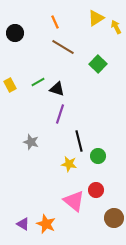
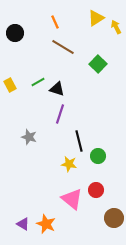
gray star: moved 2 px left, 5 px up
pink triangle: moved 2 px left, 2 px up
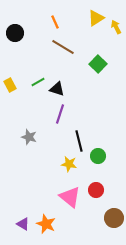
pink triangle: moved 2 px left, 2 px up
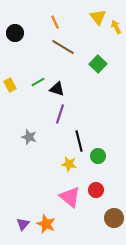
yellow triangle: moved 2 px right, 1 px up; rotated 36 degrees counterclockwise
purple triangle: rotated 40 degrees clockwise
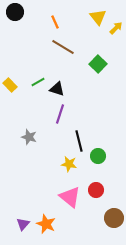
yellow arrow: moved 1 px down; rotated 72 degrees clockwise
black circle: moved 21 px up
yellow rectangle: rotated 16 degrees counterclockwise
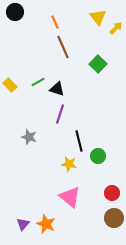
brown line: rotated 35 degrees clockwise
red circle: moved 16 px right, 3 px down
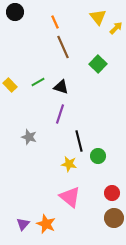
black triangle: moved 4 px right, 2 px up
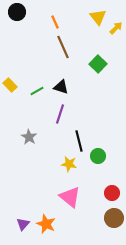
black circle: moved 2 px right
green line: moved 1 px left, 9 px down
gray star: rotated 14 degrees clockwise
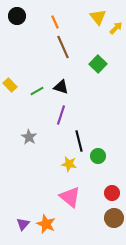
black circle: moved 4 px down
purple line: moved 1 px right, 1 px down
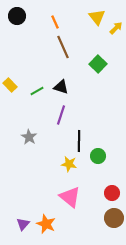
yellow triangle: moved 1 px left
black line: rotated 15 degrees clockwise
